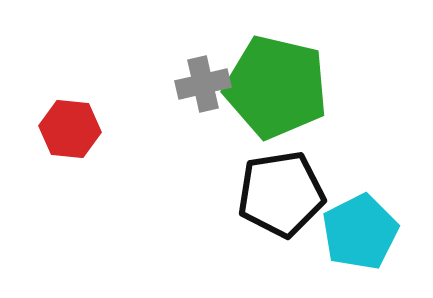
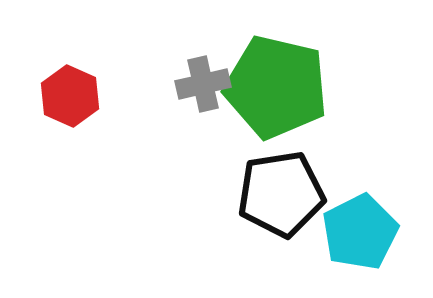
red hexagon: moved 33 px up; rotated 18 degrees clockwise
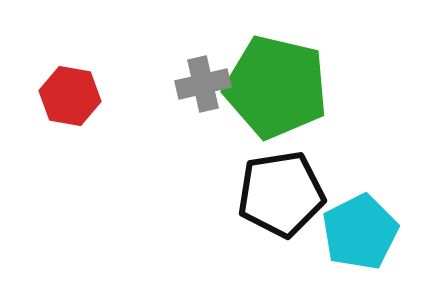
red hexagon: rotated 14 degrees counterclockwise
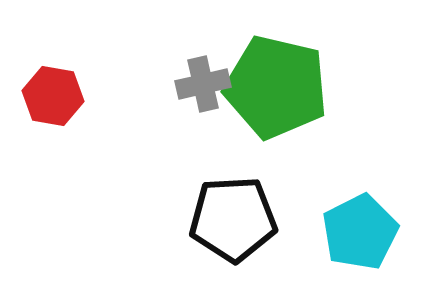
red hexagon: moved 17 px left
black pentagon: moved 48 px left, 25 px down; rotated 6 degrees clockwise
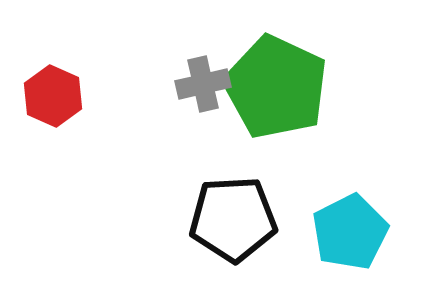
green pentagon: rotated 12 degrees clockwise
red hexagon: rotated 14 degrees clockwise
cyan pentagon: moved 10 px left
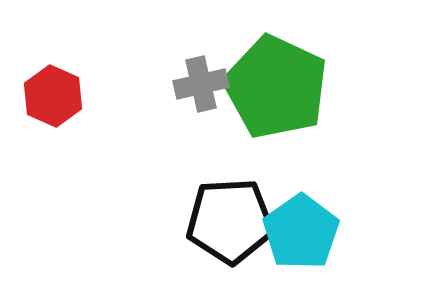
gray cross: moved 2 px left
black pentagon: moved 3 px left, 2 px down
cyan pentagon: moved 49 px left; rotated 8 degrees counterclockwise
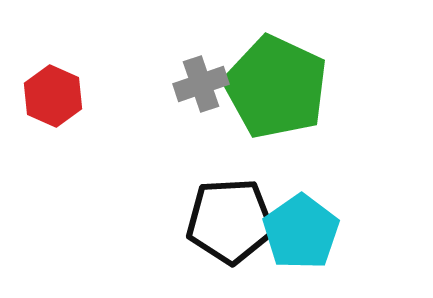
gray cross: rotated 6 degrees counterclockwise
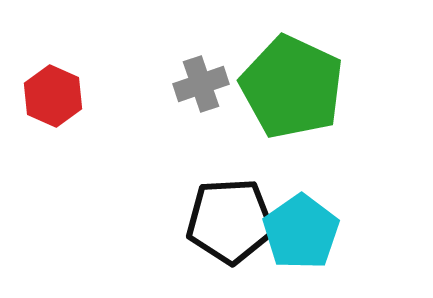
green pentagon: moved 16 px right
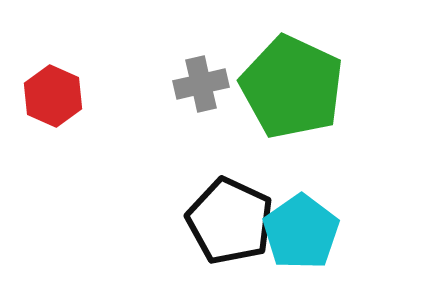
gray cross: rotated 6 degrees clockwise
black pentagon: rotated 28 degrees clockwise
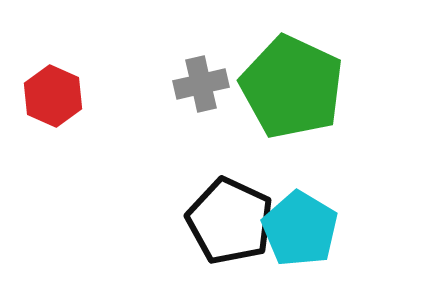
cyan pentagon: moved 1 px left, 3 px up; rotated 6 degrees counterclockwise
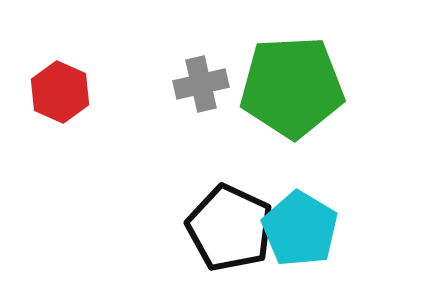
green pentagon: rotated 28 degrees counterclockwise
red hexagon: moved 7 px right, 4 px up
black pentagon: moved 7 px down
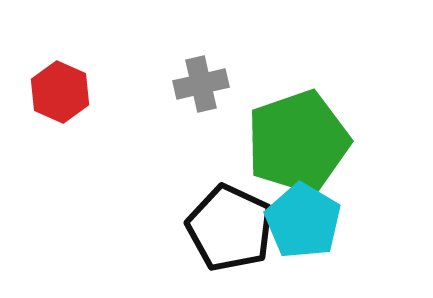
green pentagon: moved 6 px right, 55 px down; rotated 16 degrees counterclockwise
cyan pentagon: moved 3 px right, 8 px up
